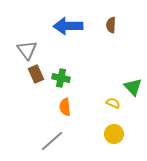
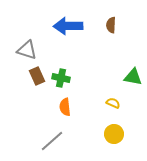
gray triangle: rotated 35 degrees counterclockwise
brown rectangle: moved 1 px right, 2 px down
green triangle: moved 10 px up; rotated 36 degrees counterclockwise
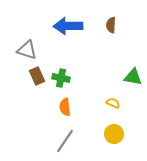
gray line: moved 13 px right; rotated 15 degrees counterclockwise
